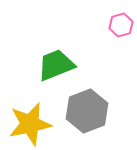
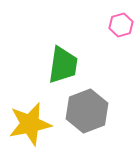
green trapezoid: moved 7 px right; rotated 120 degrees clockwise
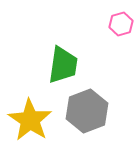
pink hexagon: moved 1 px up
yellow star: moved 4 px up; rotated 27 degrees counterclockwise
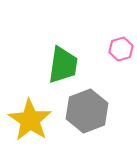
pink hexagon: moved 25 px down
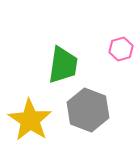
gray hexagon: moved 1 px right, 1 px up; rotated 18 degrees counterclockwise
